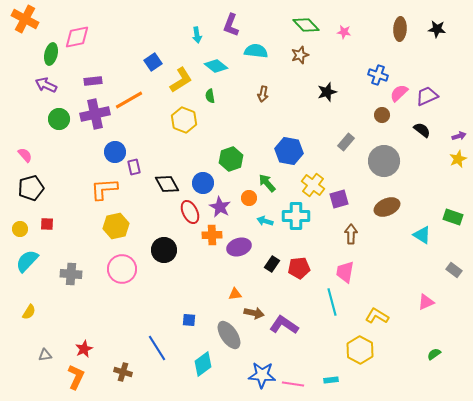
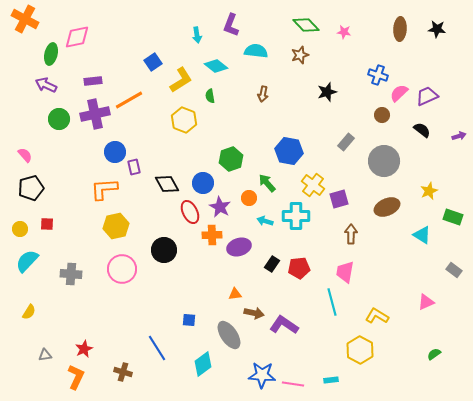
yellow star at (458, 159): moved 29 px left, 32 px down
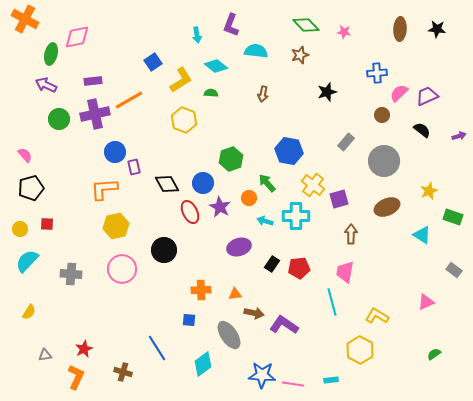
blue cross at (378, 75): moved 1 px left, 2 px up; rotated 24 degrees counterclockwise
green semicircle at (210, 96): moved 1 px right, 3 px up; rotated 104 degrees clockwise
orange cross at (212, 235): moved 11 px left, 55 px down
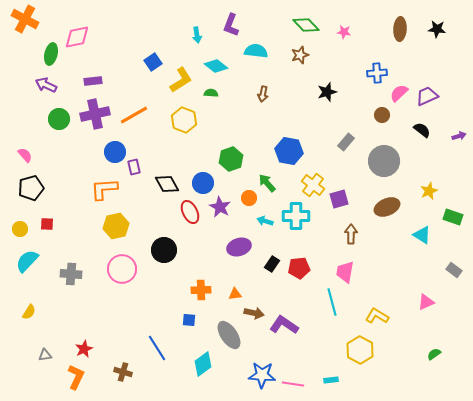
orange line at (129, 100): moved 5 px right, 15 px down
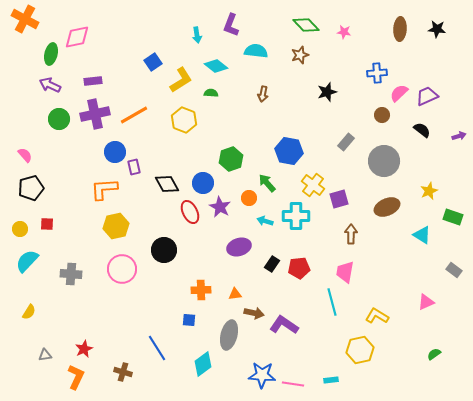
purple arrow at (46, 85): moved 4 px right
gray ellipse at (229, 335): rotated 48 degrees clockwise
yellow hexagon at (360, 350): rotated 20 degrees clockwise
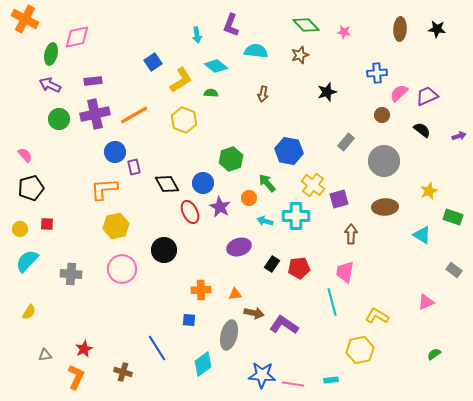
brown ellipse at (387, 207): moved 2 px left; rotated 20 degrees clockwise
